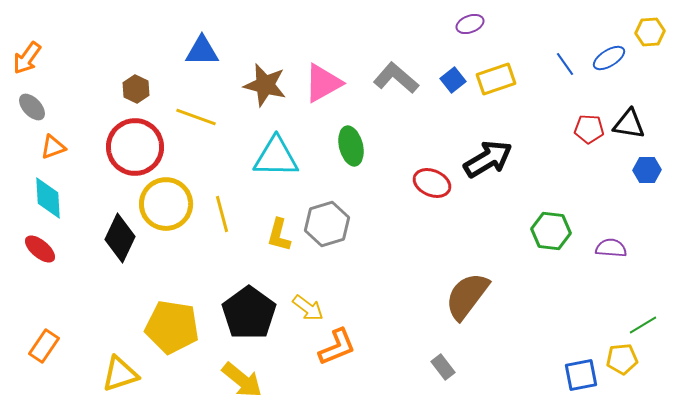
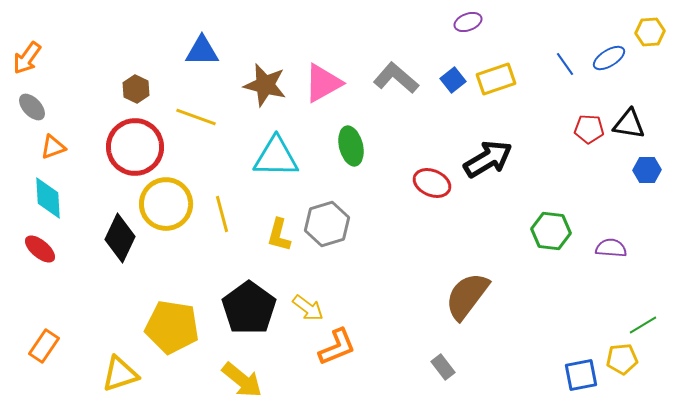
purple ellipse at (470, 24): moved 2 px left, 2 px up
black pentagon at (249, 313): moved 5 px up
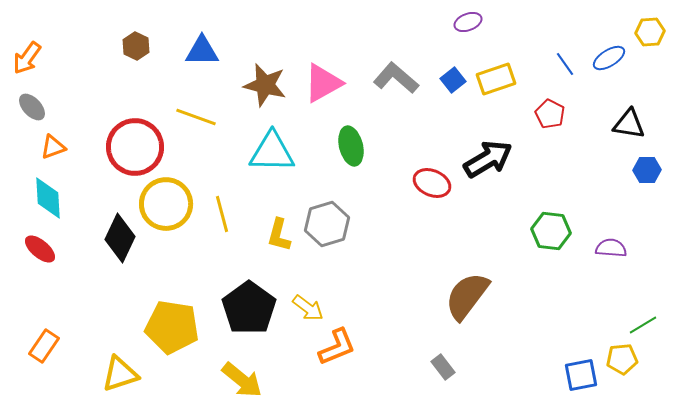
brown hexagon at (136, 89): moved 43 px up
red pentagon at (589, 129): moved 39 px left, 15 px up; rotated 24 degrees clockwise
cyan triangle at (276, 157): moved 4 px left, 5 px up
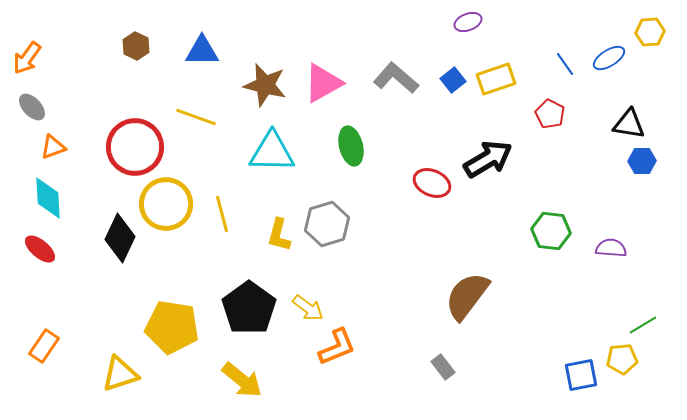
blue hexagon at (647, 170): moved 5 px left, 9 px up
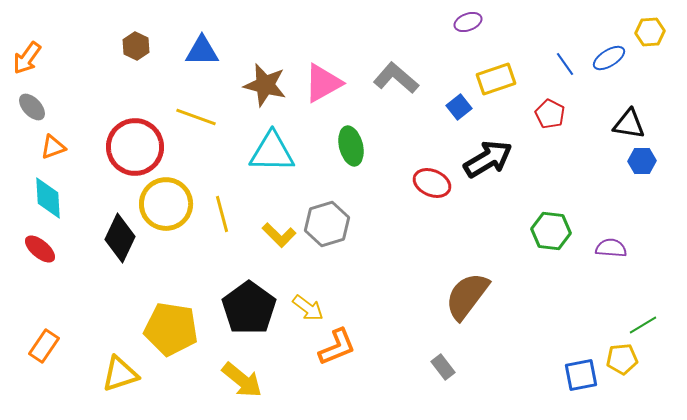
blue square at (453, 80): moved 6 px right, 27 px down
yellow L-shape at (279, 235): rotated 60 degrees counterclockwise
yellow pentagon at (172, 327): moved 1 px left, 2 px down
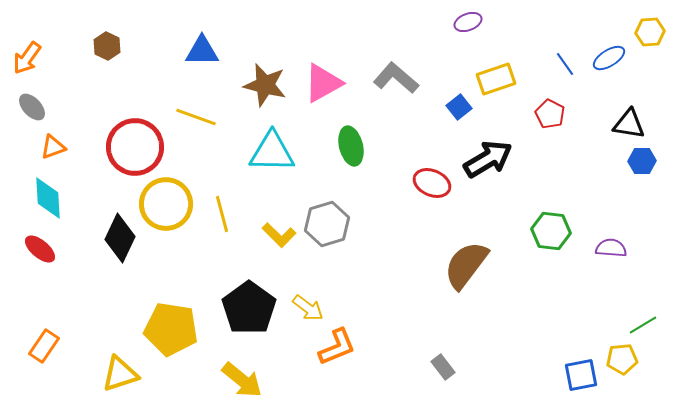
brown hexagon at (136, 46): moved 29 px left
brown semicircle at (467, 296): moved 1 px left, 31 px up
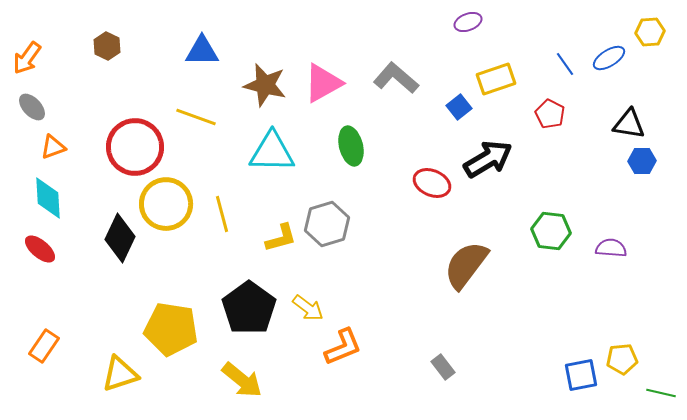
yellow L-shape at (279, 235): moved 2 px right, 3 px down; rotated 60 degrees counterclockwise
green line at (643, 325): moved 18 px right, 68 px down; rotated 44 degrees clockwise
orange L-shape at (337, 347): moved 6 px right
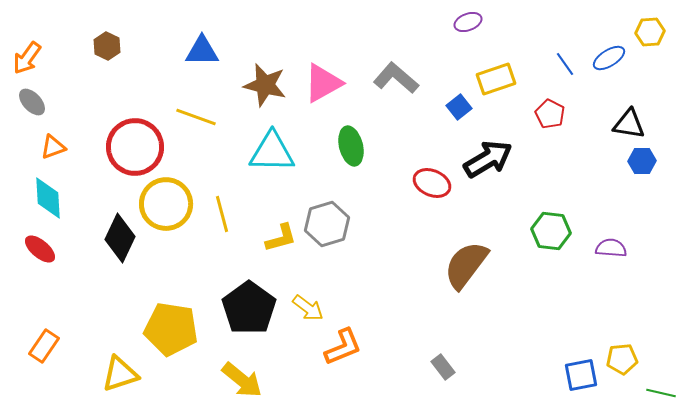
gray ellipse at (32, 107): moved 5 px up
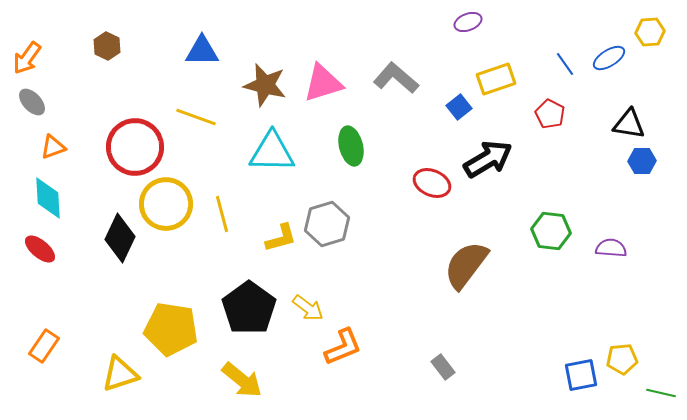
pink triangle at (323, 83): rotated 12 degrees clockwise
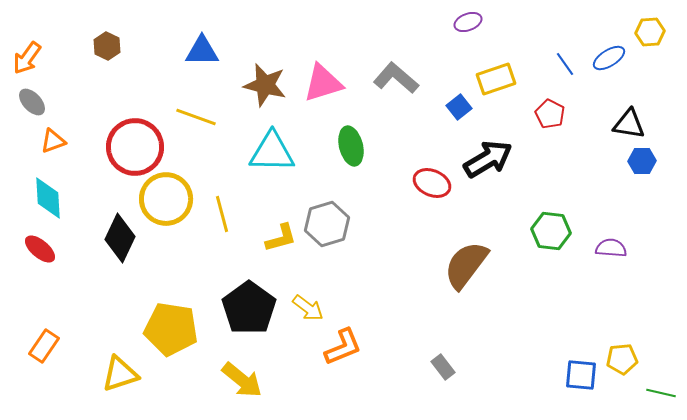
orange triangle at (53, 147): moved 6 px up
yellow circle at (166, 204): moved 5 px up
blue square at (581, 375): rotated 16 degrees clockwise
